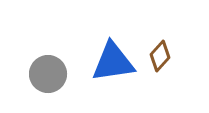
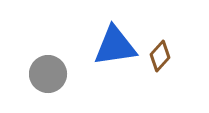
blue triangle: moved 2 px right, 16 px up
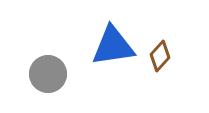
blue triangle: moved 2 px left
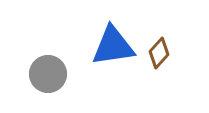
brown diamond: moved 1 px left, 3 px up
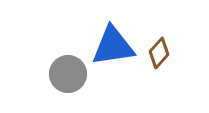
gray circle: moved 20 px right
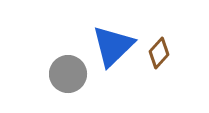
blue triangle: rotated 36 degrees counterclockwise
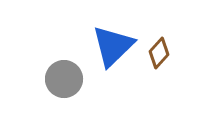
gray circle: moved 4 px left, 5 px down
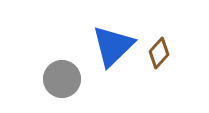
gray circle: moved 2 px left
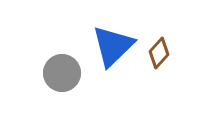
gray circle: moved 6 px up
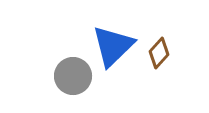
gray circle: moved 11 px right, 3 px down
